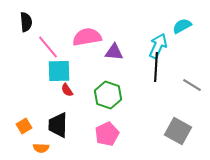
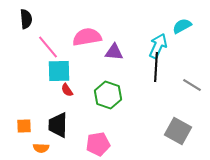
black semicircle: moved 3 px up
orange square: rotated 28 degrees clockwise
pink pentagon: moved 9 px left, 10 px down; rotated 15 degrees clockwise
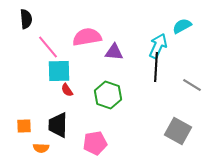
pink pentagon: moved 3 px left, 1 px up
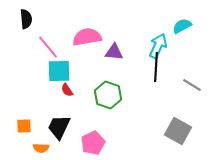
black trapezoid: moved 1 px right, 2 px down; rotated 24 degrees clockwise
pink pentagon: moved 2 px left; rotated 15 degrees counterclockwise
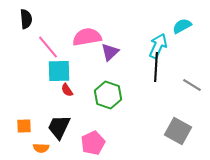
purple triangle: moved 4 px left; rotated 48 degrees counterclockwise
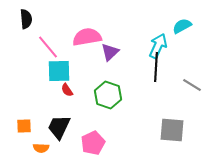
gray square: moved 6 px left, 1 px up; rotated 24 degrees counterclockwise
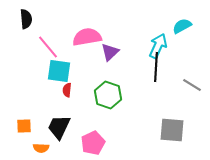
cyan square: rotated 10 degrees clockwise
red semicircle: rotated 40 degrees clockwise
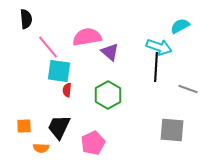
cyan semicircle: moved 2 px left
cyan arrow: moved 1 px right, 1 px down; rotated 85 degrees clockwise
purple triangle: rotated 36 degrees counterclockwise
gray line: moved 4 px left, 4 px down; rotated 12 degrees counterclockwise
green hexagon: rotated 12 degrees clockwise
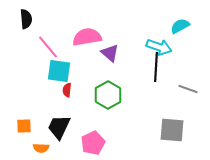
purple triangle: moved 1 px down
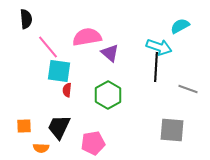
pink pentagon: rotated 15 degrees clockwise
